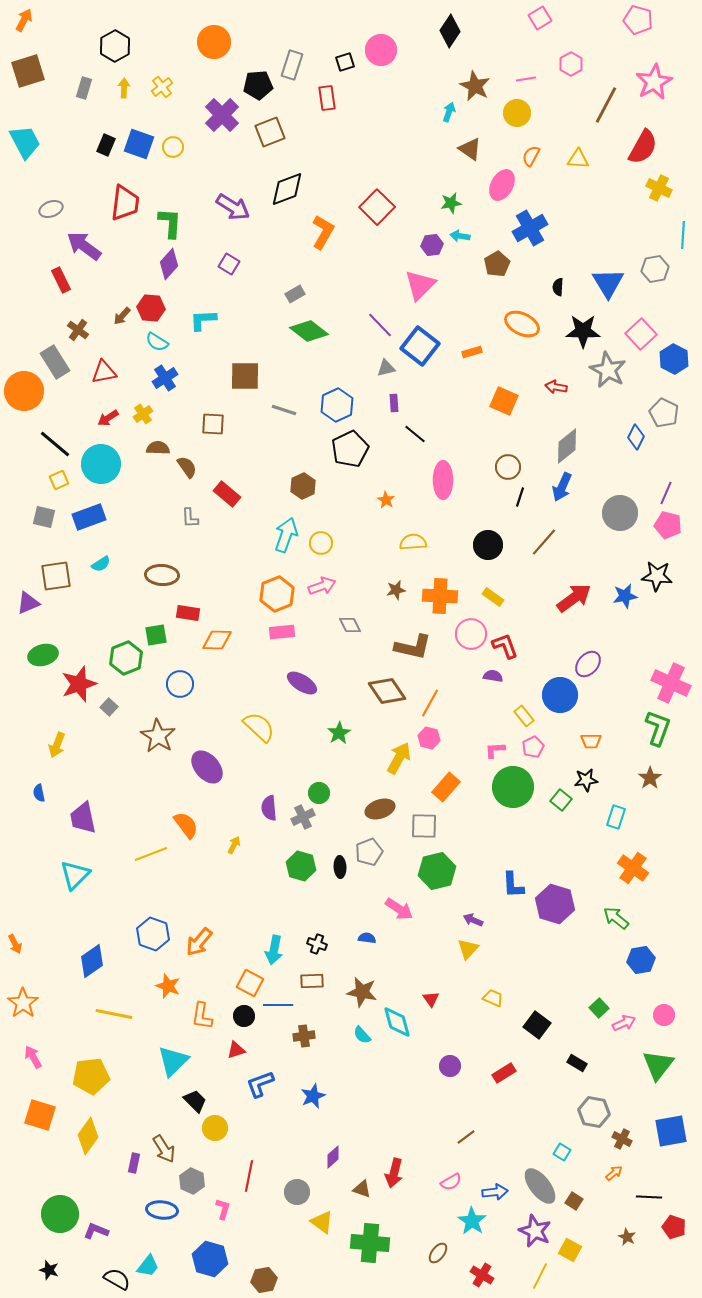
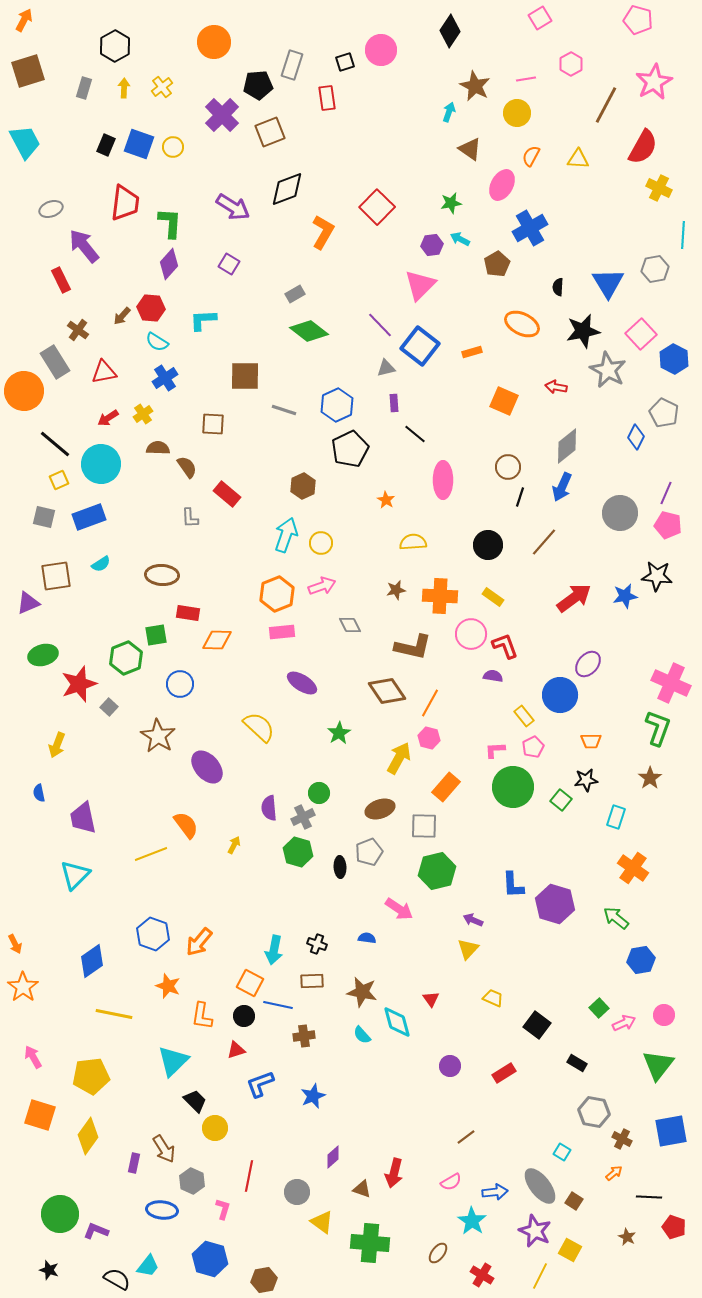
cyan arrow at (460, 236): moved 3 px down; rotated 18 degrees clockwise
purple arrow at (84, 246): rotated 15 degrees clockwise
black star at (583, 331): rotated 12 degrees counterclockwise
green hexagon at (301, 866): moved 3 px left, 14 px up
orange star at (23, 1003): moved 16 px up
blue line at (278, 1005): rotated 12 degrees clockwise
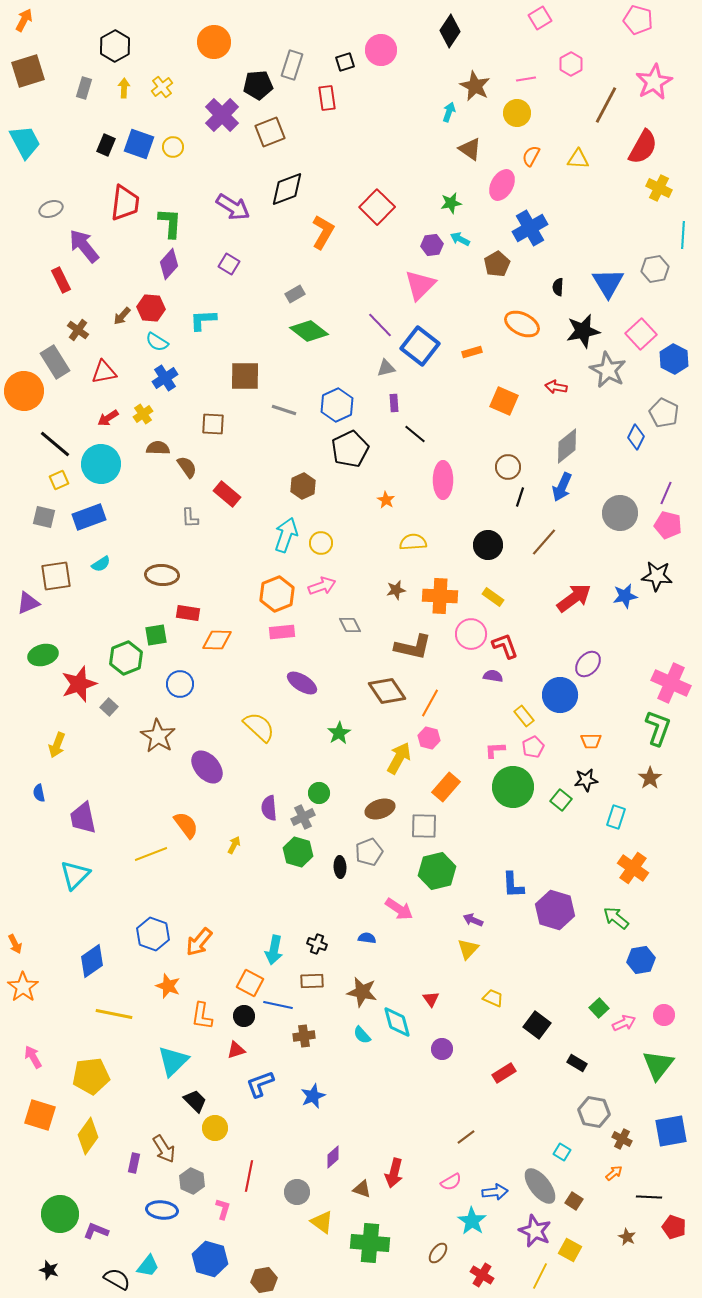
purple hexagon at (555, 904): moved 6 px down
purple circle at (450, 1066): moved 8 px left, 17 px up
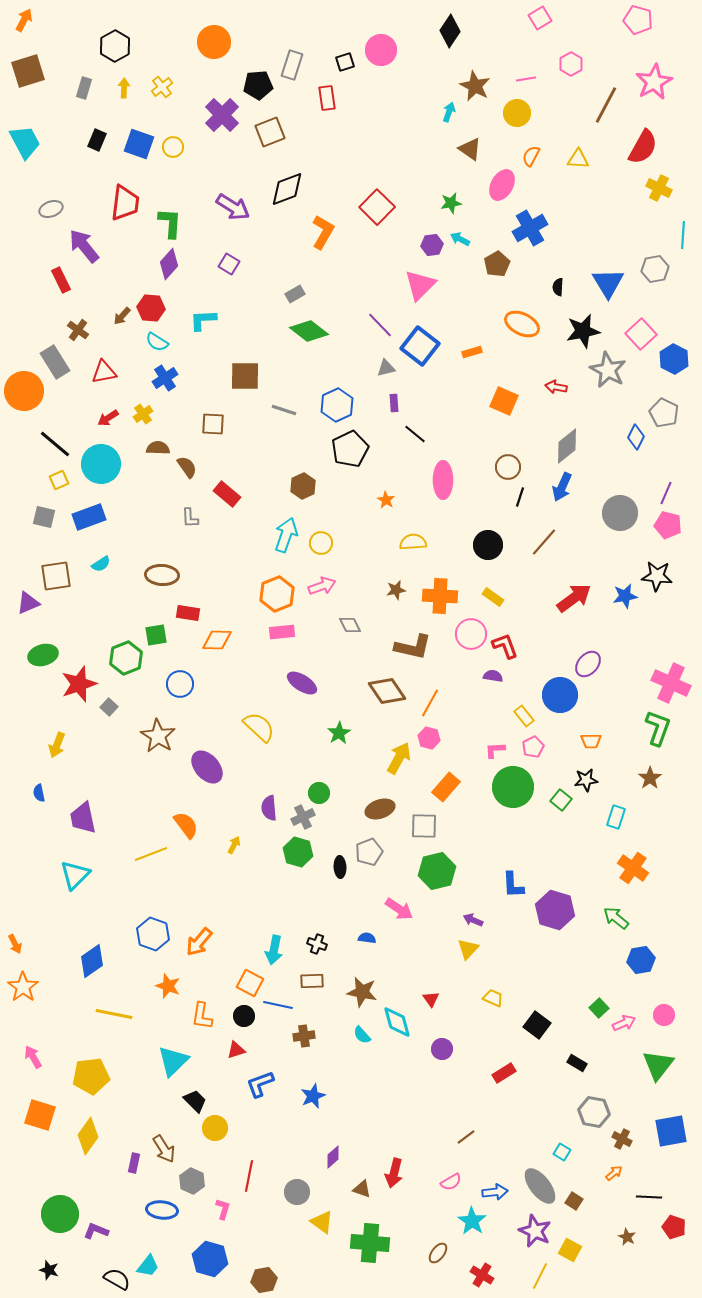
black rectangle at (106, 145): moved 9 px left, 5 px up
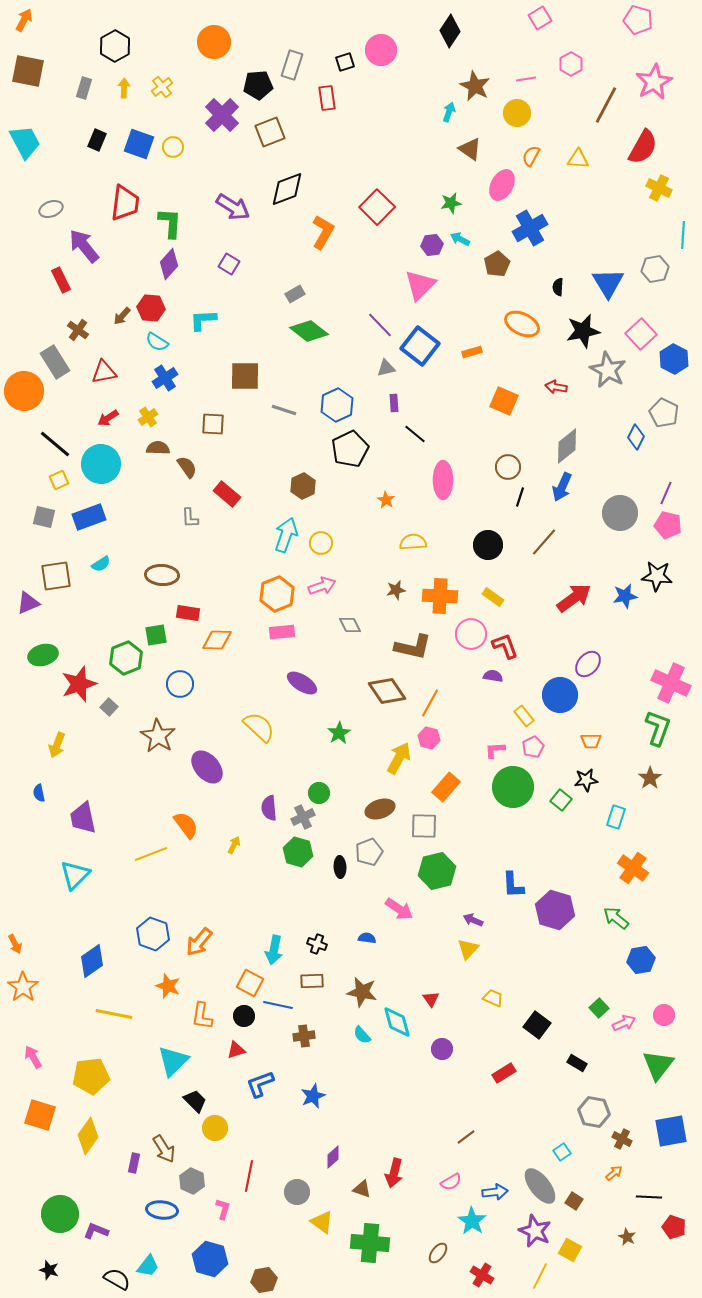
brown square at (28, 71): rotated 28 degrees clockwise
yellow cross at (143, 414): moved 5 px right, 3 px down
cyan square at (562, 1152): rotated 24 degrees clockwise
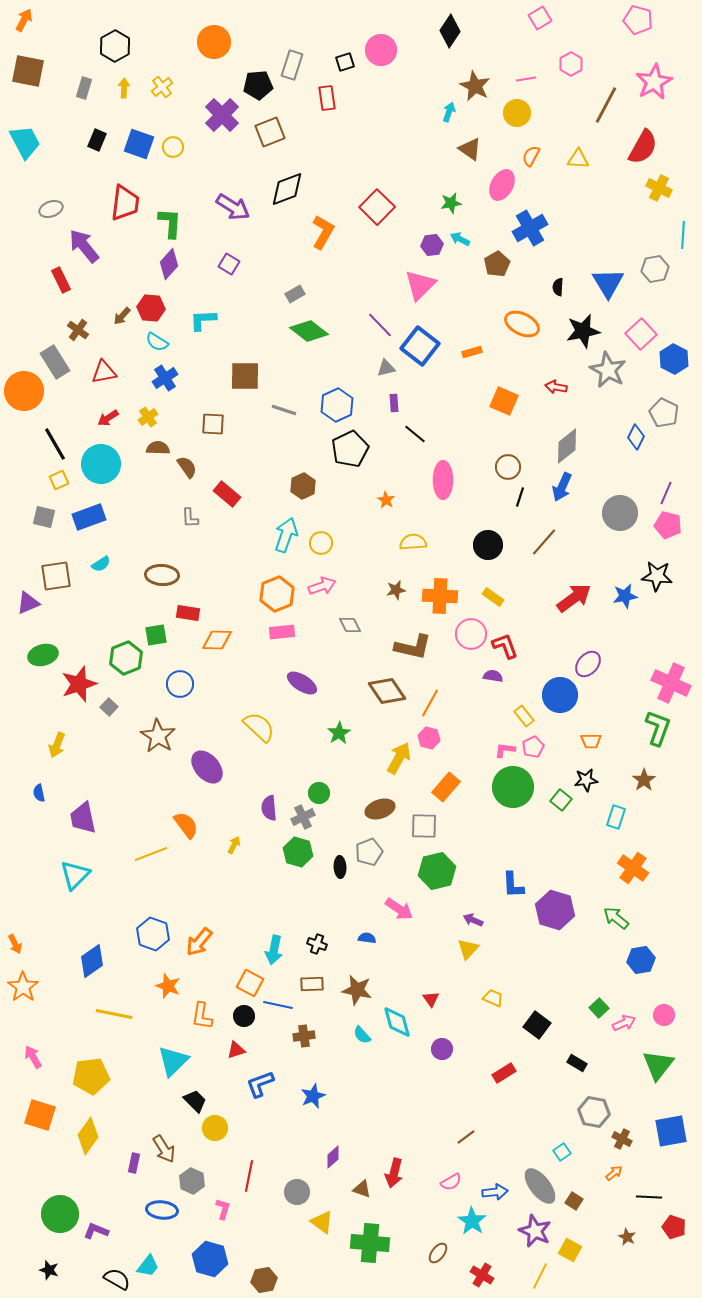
black line at (55, 444): rotated 20 degrees clockwise
pink L-shape at (495, 750): moved 10 px right; rotated 10 degrees clockwise
brown star at (650, 778): moved 6 px left, 2 px down
brown rectangle at (312, 981): moved 3 px down
brown star at (362, 992): moved 5 px left, 2 px up
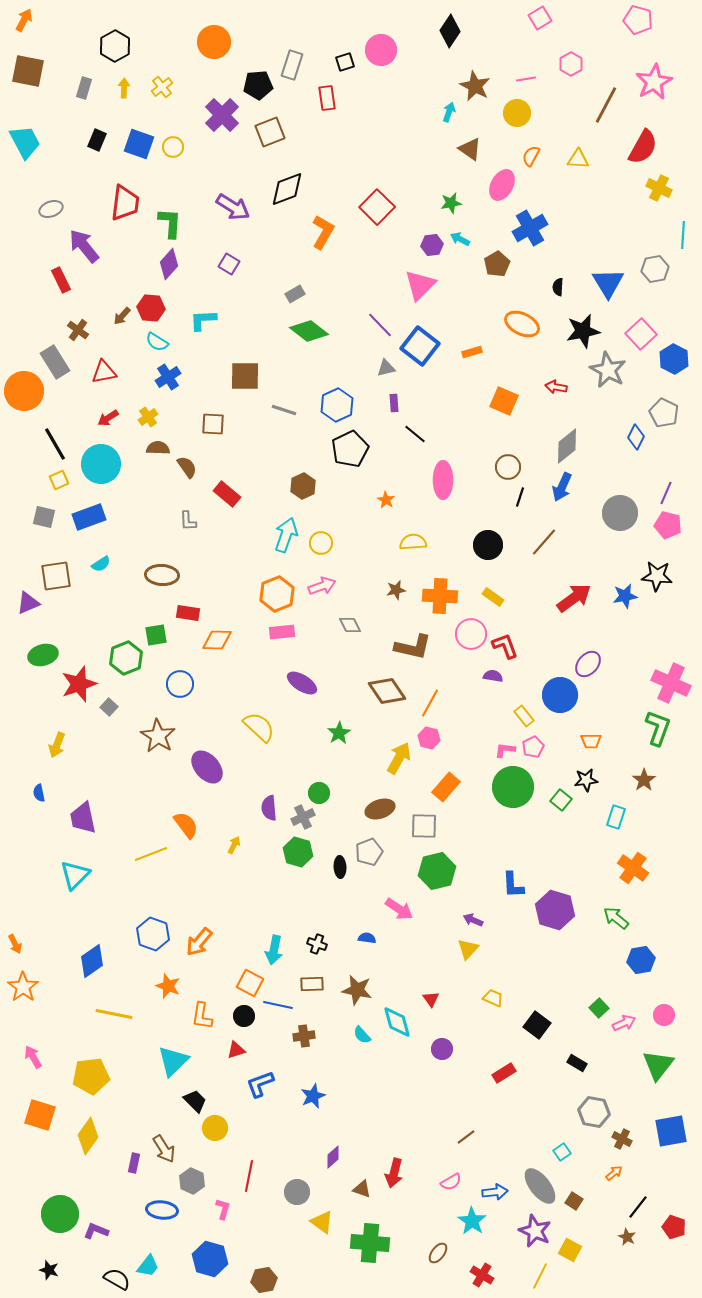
blue cross at (165, 378): moved 3 px right, 1 px up
gray L-shape at (190, 518): moved 2 px left, 3 px down
black line at (649, 1197): moved 11 px left, 10 px down; rotated 55 degrees counterclockwise
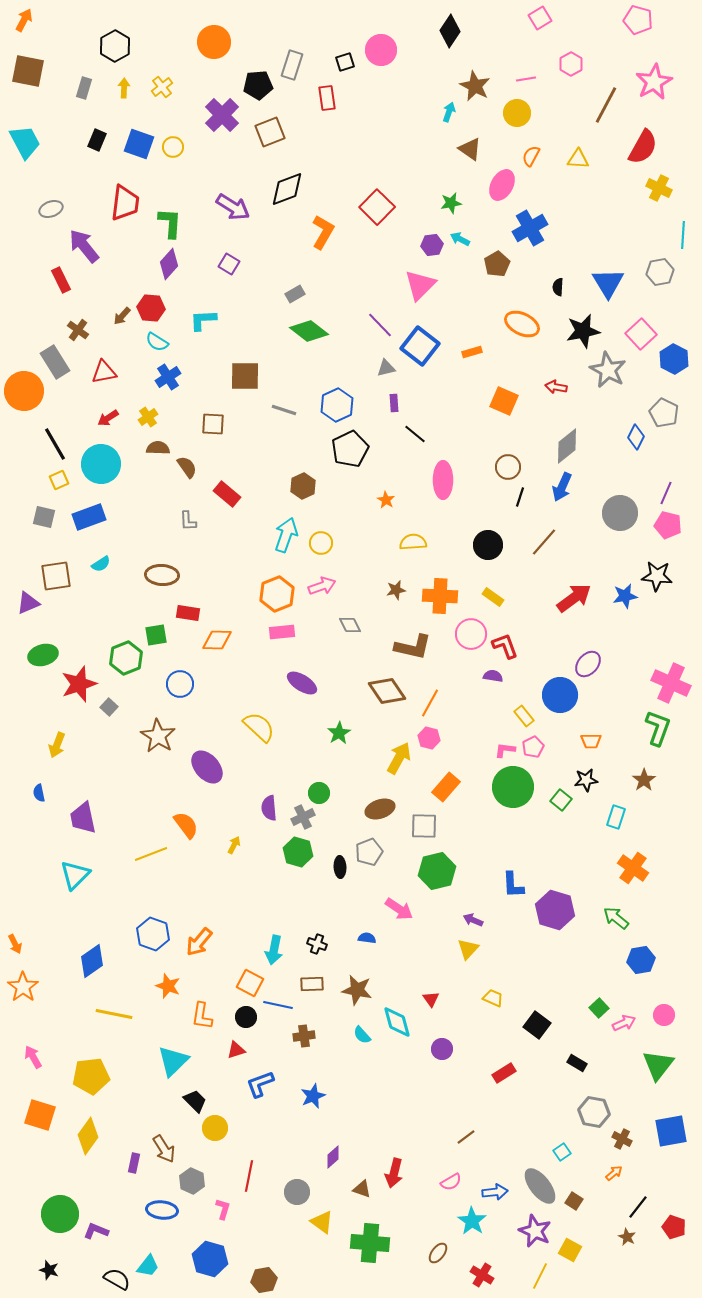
gray hexagon at (655, 269): moved 5 px right, 3 px down
black circle at (244, 1016): moved 2 px right, 1 px down
